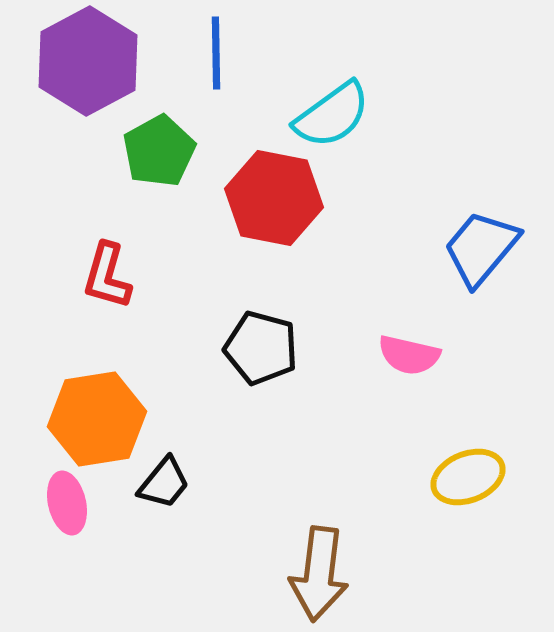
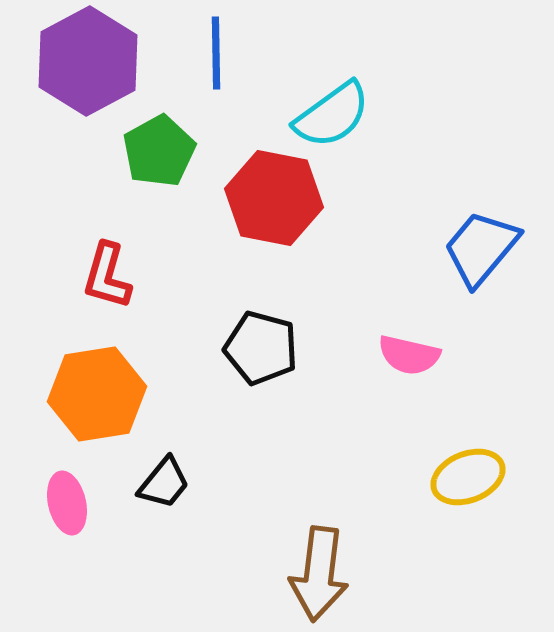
orange hexagon: moved 25 px up
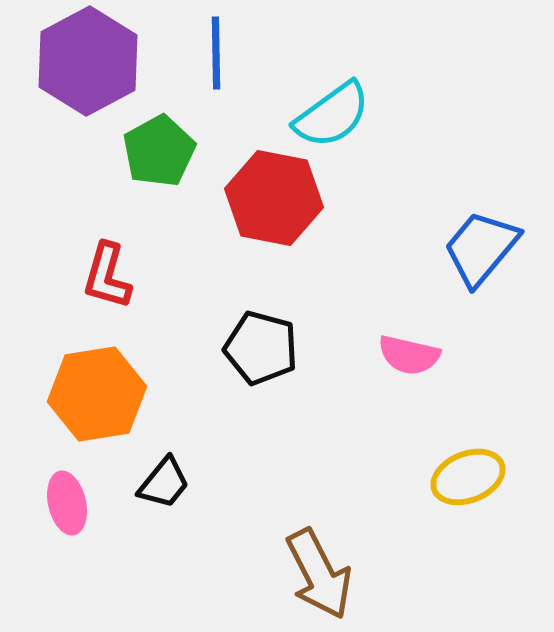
brown arrow: rotated 34 degrees counterclockwise
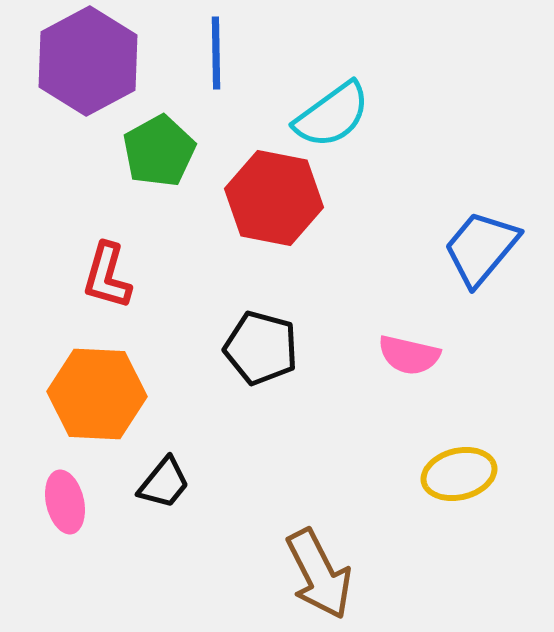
orange hexagon: rotated 12 degrees clockwise
yellow ellipse: moved 9 px left, 3 px up; rotated 8 degrees clockwise
pink ellipse: moved 2 px left, 1 px up
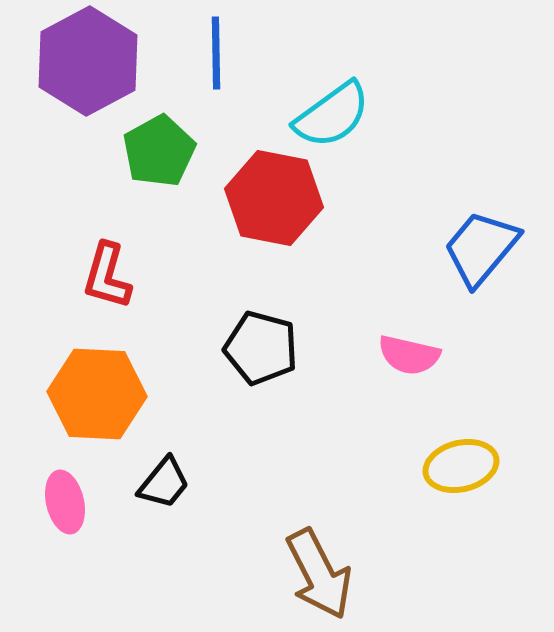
yellow ellipse: moved 2 px right, 8 px up
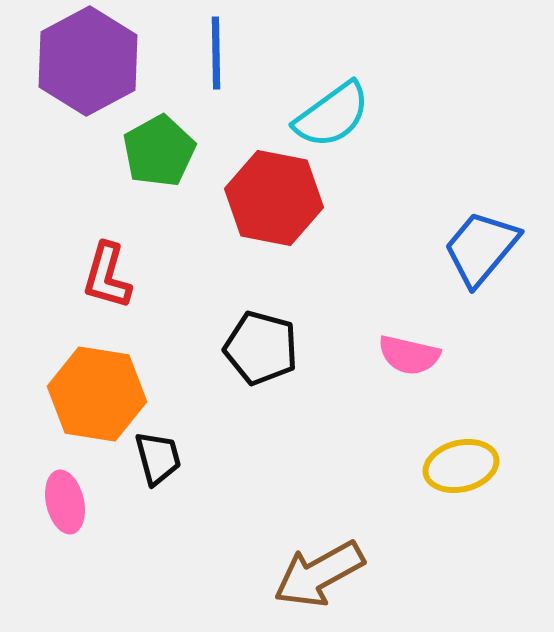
orange hexagon: rotated 6 degrees clockwise
black trapezoid: moved 6 px left, 25 px up; rotated 54 degrees counterclockwise
brown arrow: rotated 88 degrees clockwise
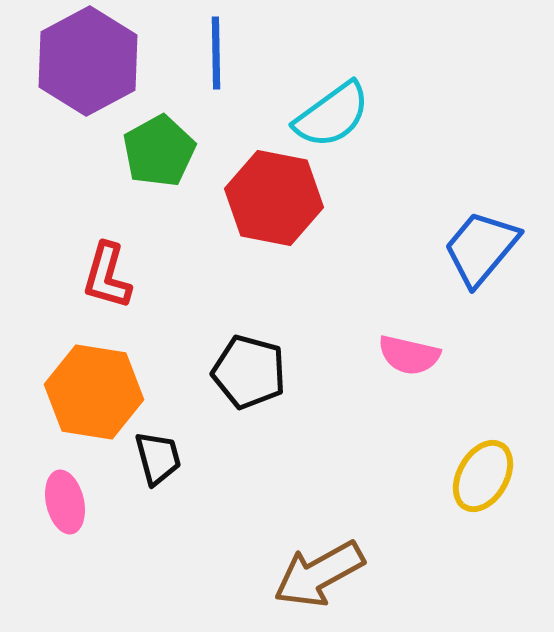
black pentagon: moved 12 px left, 24 px down
orange hexagon: moved 3 px left, 2 px up
yellow ellipse: moved 22 px right, 10 px down; rotated 46 degrees counterclockwise
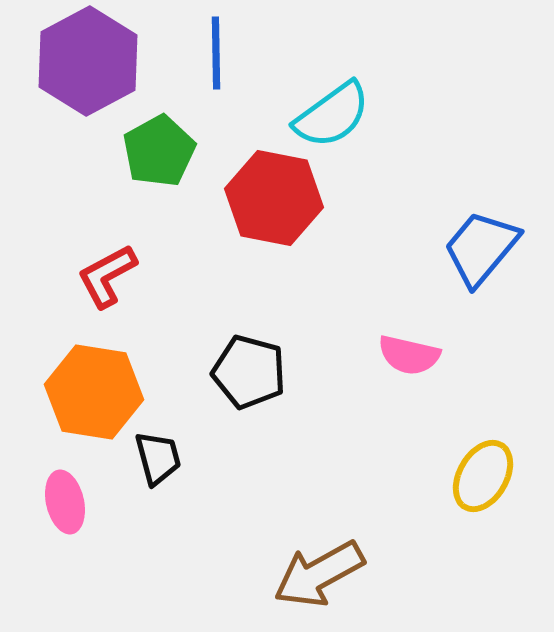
red L-shape: rotated 46 degrees clockwise
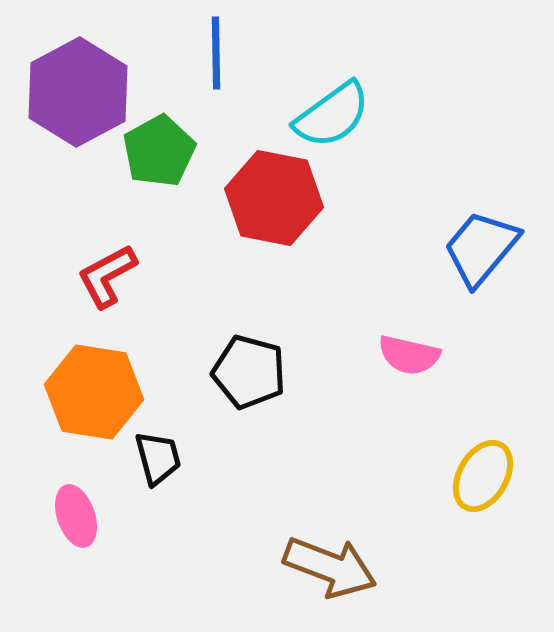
purple hexagon: moved 10 px left, 31 px down
pink ellipse: moved 11 px right, 14 px down; rotated 6 degrees counterclockwise
brown arrow: moved 11 px right, 7 px up; rotated 130 degrees counterclockwise
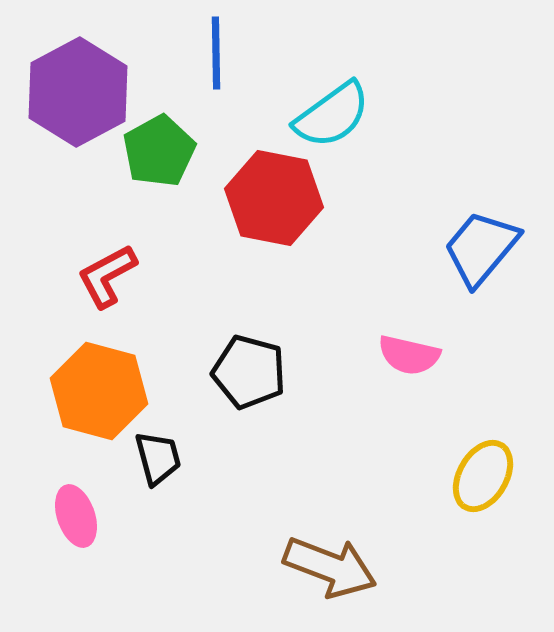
orange hexagon: moved 5 px right, 1 px up; rotated 6 degrees clockwise
